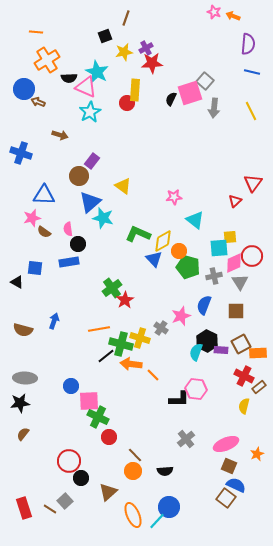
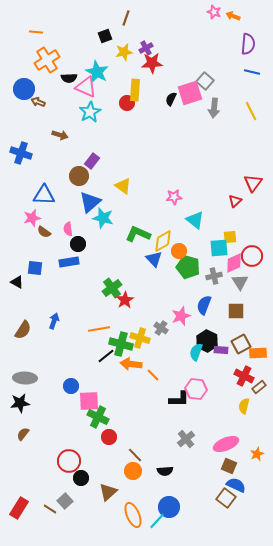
brown semicircle at (23, 330): rotated 72 degrees counterclockwise
red rectangle at (24, 508): moved 5 px left; rotated 50 degrees clockwise
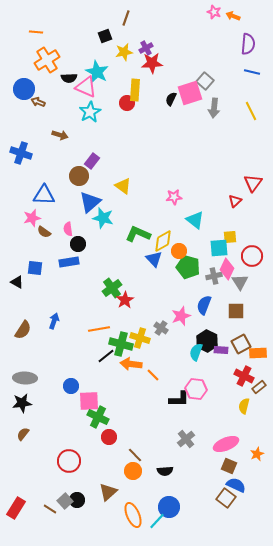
pink diamond at (234, 263): moved 7 px left, 6 px down; rotated 40 degrees counterclockwise
black star at (20, 403): moved 2 px right
black circle at (81, 478): moved 4 px left, 22 px down
red rectangle at (19, 508): moved 3 px left
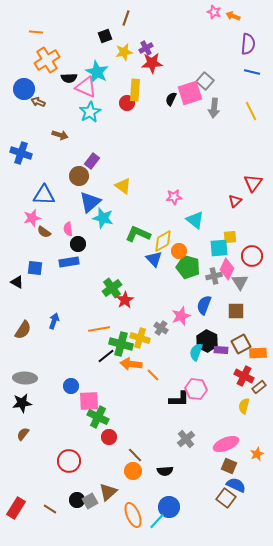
gray square at (65, 501): moved 25 px right; rotated 14 degrees clockwise
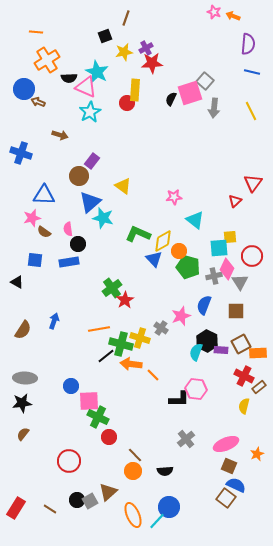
blue square at (35, 268): moved 8 px up
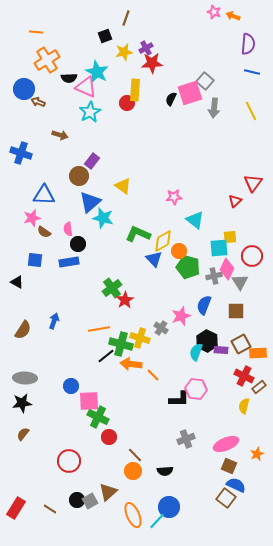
gray cross at (186, 439): rotated 18 degrees clockwise
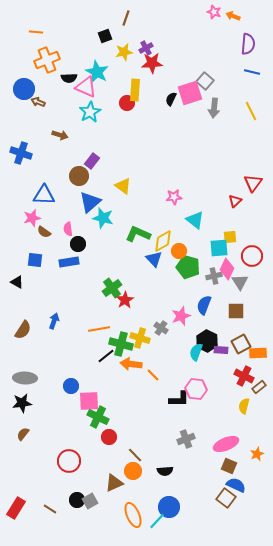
orange cross at (47, 60): rotated 10 degrees clockwise
brown triangle at (108, 492): moved 6 px right, 9 px up; rotated 18 degrees clockwise
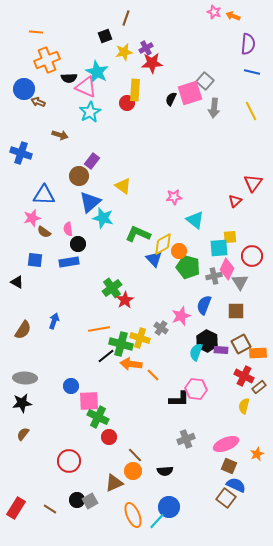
yellow diamond at (163, 241): moved 3 px down
